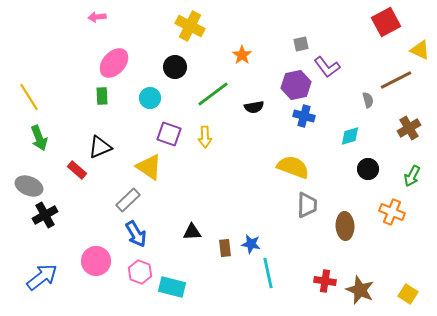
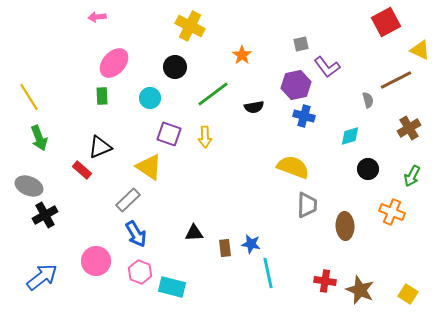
red rectangle at (77, 170): moved 5 px right
black triangle at (192, 232): moved 2 px right, 1 px down
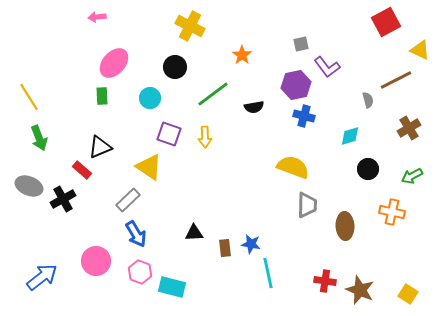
green arrow at (412, 176): rotated 35 degrees clockwise
orange cross at (392, 212): rotated 10 degrees counterclockwise
black cross at (45, 215): moved 18 px right, 16 px up
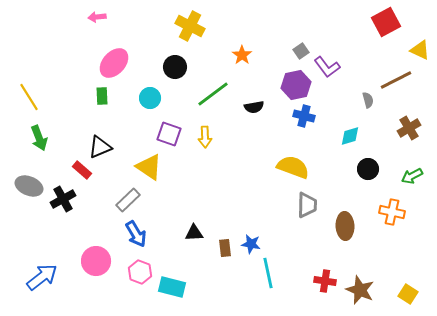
gray square at (301, 44): moved 7 px down; rotated 21 degrees counterclockwise
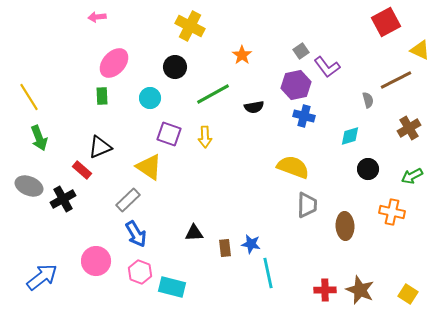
green line at (213, 94): rotated 8 degrees clockwise
red cross at (325, 281): moved 9 px down; rotated 10 degrees counterclockwise
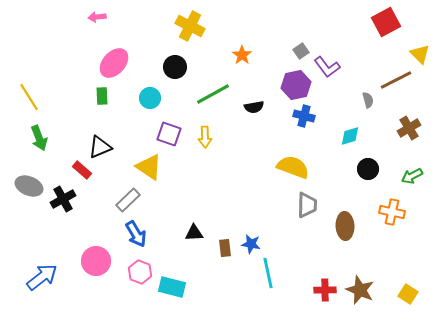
yellow triangle at (420, 50): moved 4 px down; rotated 20 degrees clockwise
